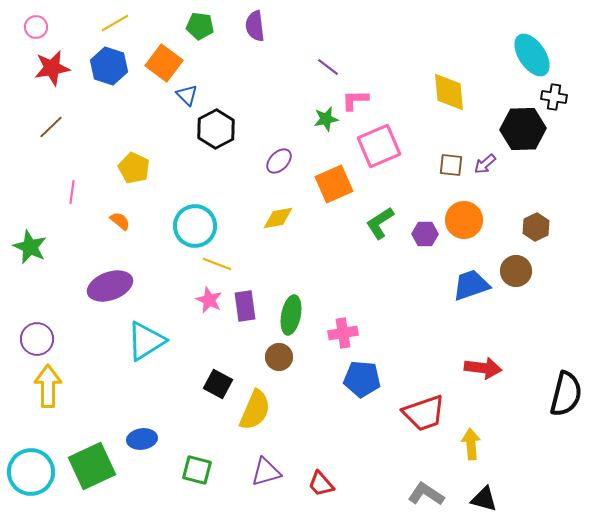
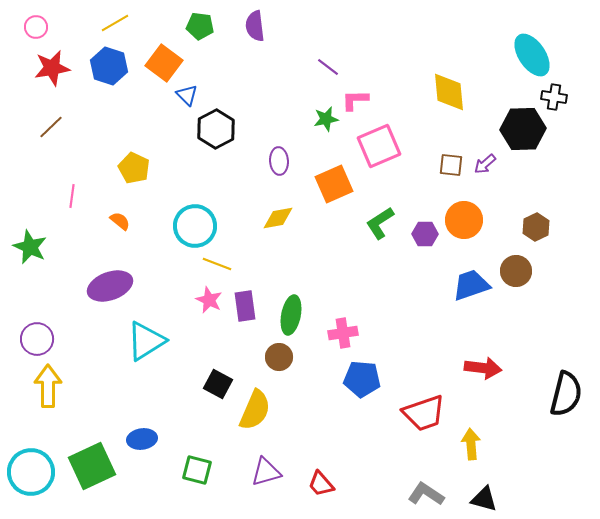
purple ellipse at (279, 161): rotated 48 degrees counterclockwise
pink line at (72, 192): moved 4 px down
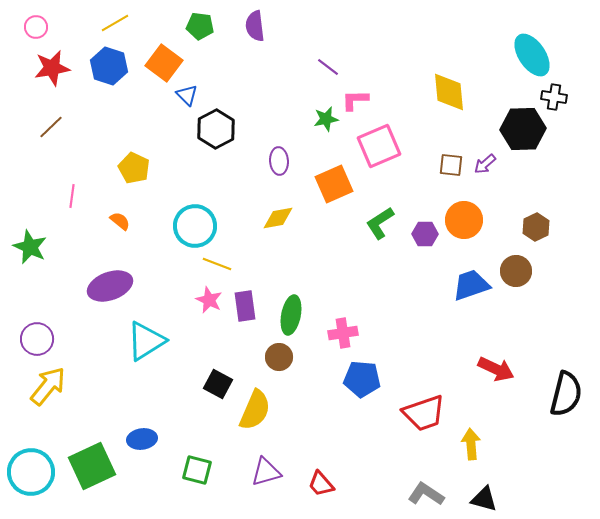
red arrow at (483, 368): moved 13 px right, 1 px down; rotated 18 degrees clockwise
yellow arrow at (48, 386): rotated 39 degrees clockwise
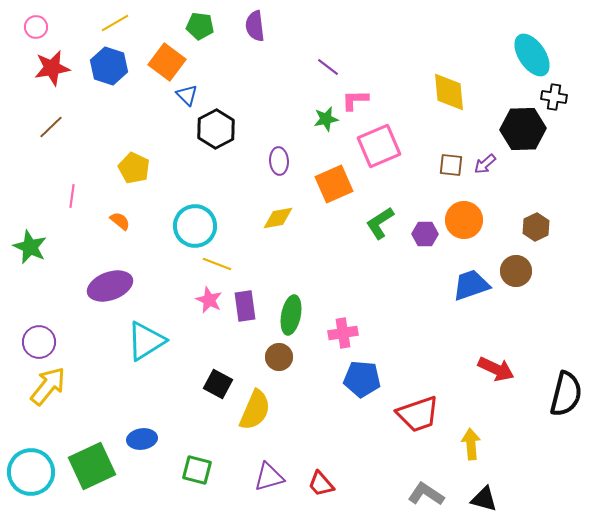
orange square at (164, 63): moved 3 px right, 1 px up
purple circle at (37, 339): moved 2 px right, 3 px down
red trapezoid at (424, 413): moved 6 px left, 1 px down
purple triangle at (266, 472): moved 3 px right, 5 px down
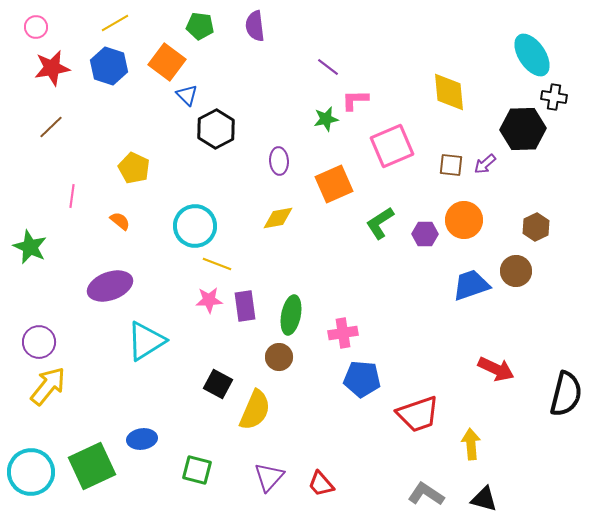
pink square at (379, 146): moved 13 px right
pink star at (209, 300): rotated 28 degrees counterclockwise
purple triangle at (269, 477): rotated 32 degrees counterclockwise
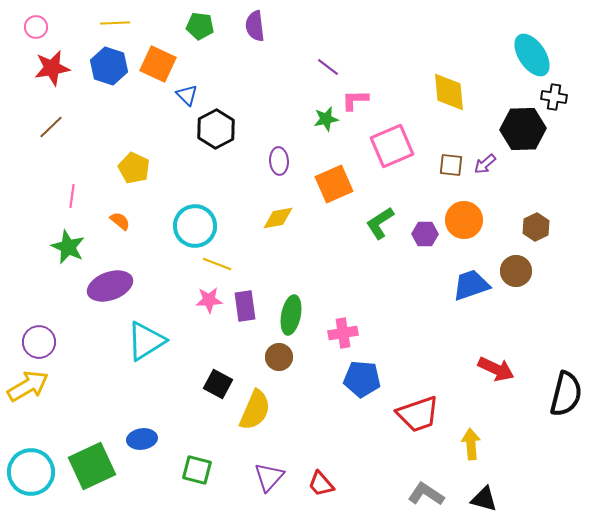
yellow line at (115, 23): rotated 28 degrees clockwise
orange square at (167, 62): moved 9 px left, 2 px down; rotated 12 degrees counterclockwise
green star at (30, 247): moved 38 px right
yellow arrow at (48, 386): moved 20 px left; rotated 21 degrees clockwise
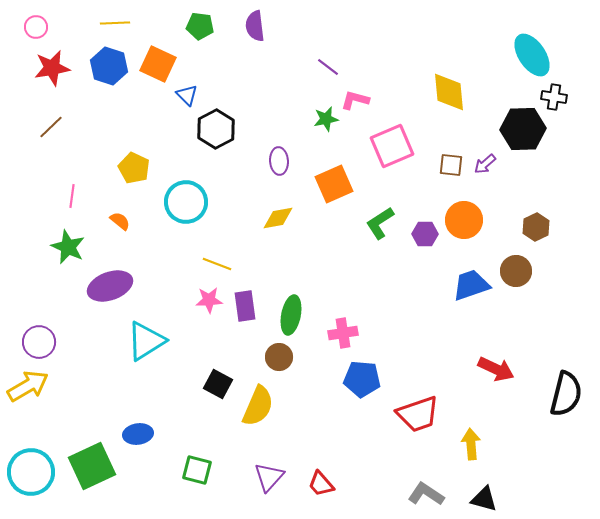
pink L-shape at (355, 100): rotated 16 degrees clockwise
cyan circle at (195, 226): moved 9 px left, 24 px up
yellow semicircle at (255, 410): moved 3 px right, 4 px up
blue ellipse at (142, 439): moved 4 px left, 5 px up
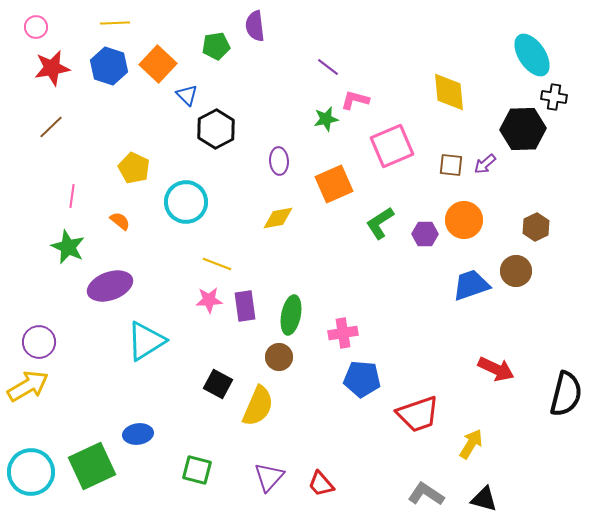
green pentagon at (200, 26): moved 16 px right, 20 px down; rotated 16 degrees counterclockwise
orange square at (158, 64): rotated 18 degrees clockwise
yellow arrow at (471, 444): rotated 36 degrees clockwise
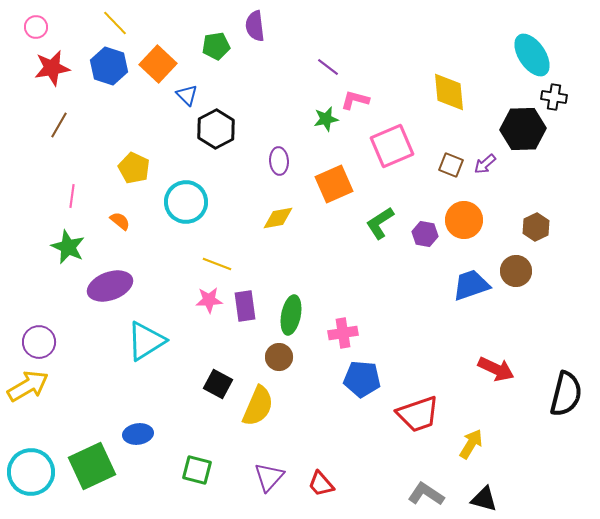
yellow line at (115, 23): rotated 48 degrees clockwise
brown line at (51, 127): moved 8 px right, 2 px up; rotated 16 degrees counterclockwise
brown square at (451, 165): rotated 15 degrees clockwise
purple hexagon at (425, 234): rotated 10 degrees clockwise
